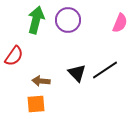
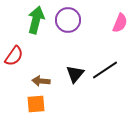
black triangle: moved 2 px left, 1 px down; rotated 24 degrees clockwise
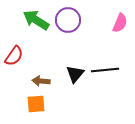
green arrow: rotated 72 degrees counterclockwise
black line: rotated 28 degrees clockwise
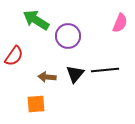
purple circle: moved 16 px down
brown arrow: moved 6 px right, 4 px up
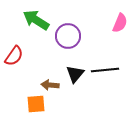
brown arrow: moved 3 px right, 8 px down
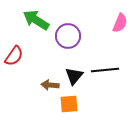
black triangle: moved 1 px left, 2 px down
orange square: moved 33 px right
